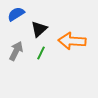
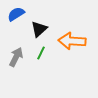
gray arrow: moved 6 px down
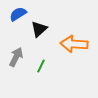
blue semicircle: moved 2 px right
orange arrow: moved 2 px right, 3 px down
green line: moved 13 px down
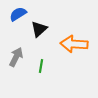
green line: rotated 16 degrees counterclockwise
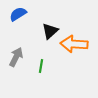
black triangle: moved 11 px right, 2 px down
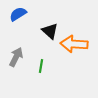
black triangle: rotated 36 degrees counterclockwise
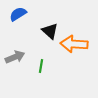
gray arrow: moved 1 px left; rotated 42 degrees clockwise
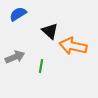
orange arrow: moved 1 px left, 2 px down; rotated 8 degrees clockwise
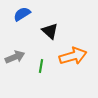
blue semicircle: moved 4 px right
orange arrow: moved 10 px down; rotated 152 degrees clockwise
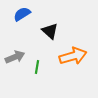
green line: moved 4 px left, 1 px down
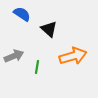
blue semicircle: rotated 66 degrees clockwise
black triangle: moved 1 px left, 2 px up
gray arrow: moved 1 px left, 1 px up
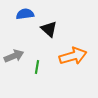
blue semicircle: moved 3 px right; rotated 42 degrees counterclockwise
